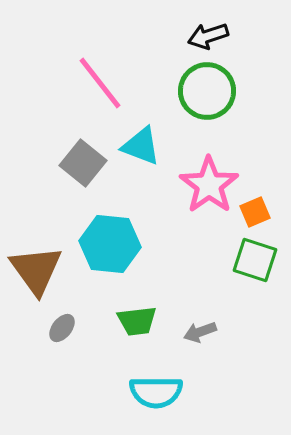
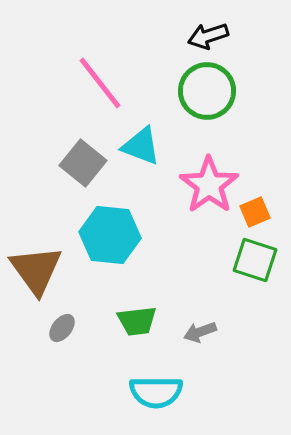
cyan hexagon: moved 9 px up
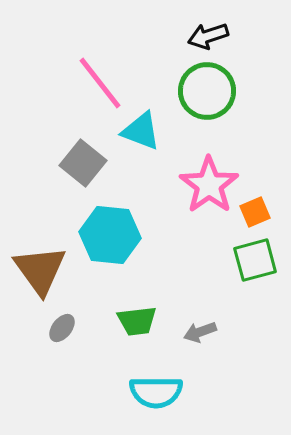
cyan triangle: moved 15 px up
green square: rotated 33 degrees counterclockwise
brown triangle: moved 4 px right
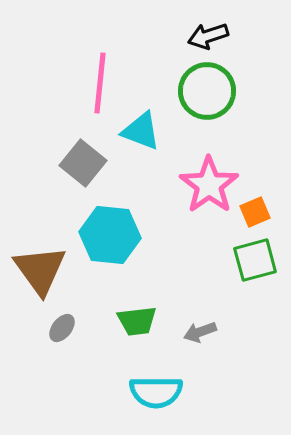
pink line: rotated 44 degrees clockwise
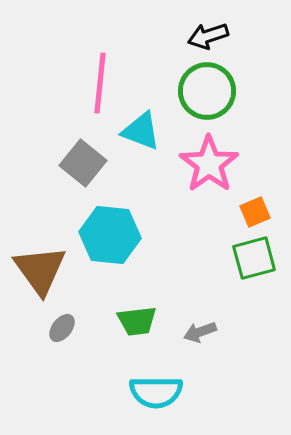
pink star: moved 21 px up
green square: moved 1 px left, 2 px up
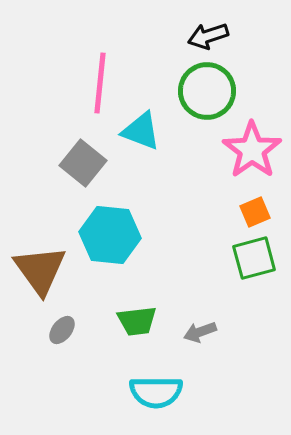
pink star: moved 43 px right, 14 px up
gray ellipse: moved 2 px down
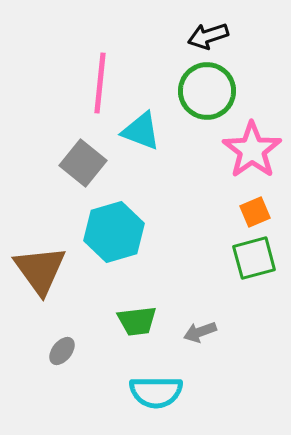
cyan hexagon: moved 4 px right, 3 px up; rotated 22 degrees counterclockwise
gray ellipse: moved 21 px down
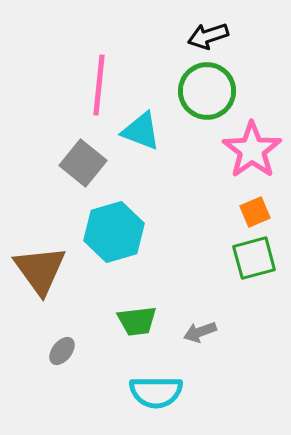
pink line: moved 1 px left, 2 px down
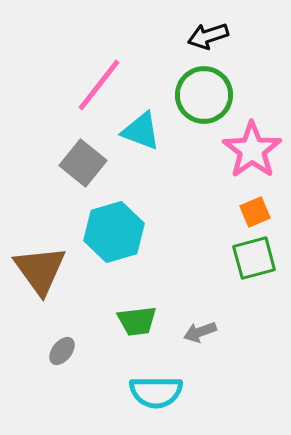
pink line: rotated 32 degrees clockwise
green circle: moved 3 px left, 4 px down
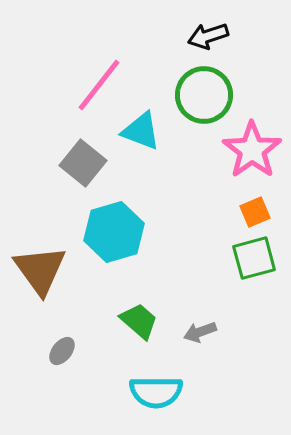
green trapezoid: moved 2 px right; rotated 132 degrees counterclockwise
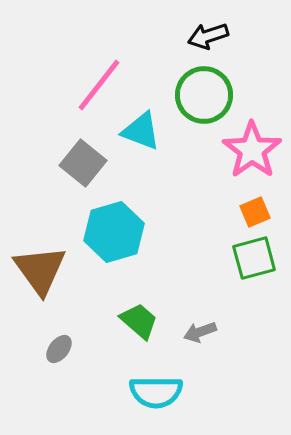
gray ellipse: moved 3 px left, 2 px up
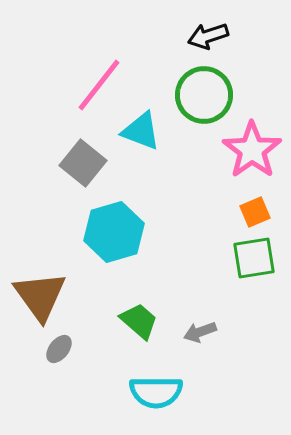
green square: rotated 6 degrees clockwise
brown triangle: moved 26 px down
